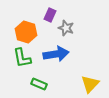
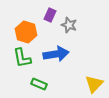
gray star: moved 3 px right, 3 px up
yellow triangle: moved 4 px right
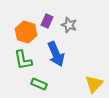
purple rectangle: moved 3 px left, 6 px down
blue arrow: rotated 75 degrees clockwise
green L-shape: moved 1 px right, 2 px down
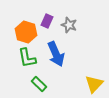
green L-shape: moved 4 px right, 2 px up
green rectangle: rotated 21 degrees clockwise
